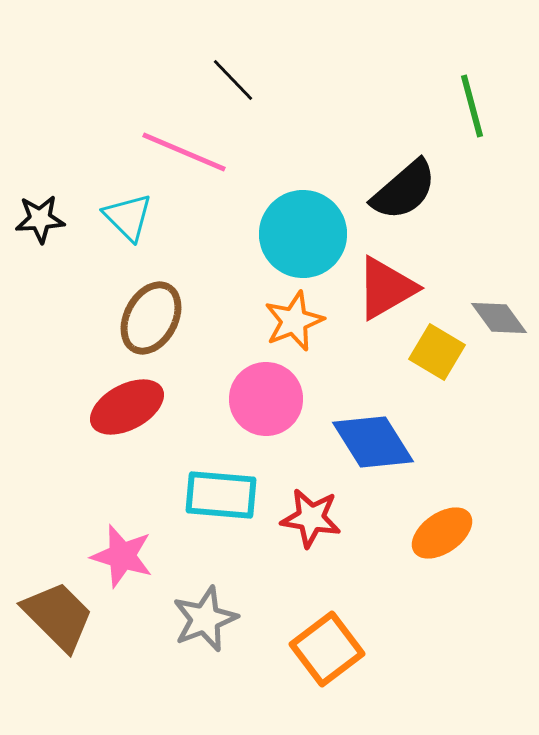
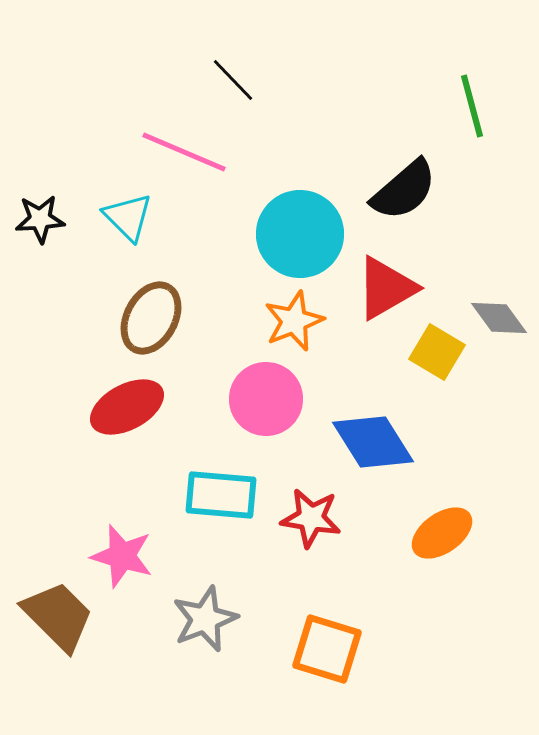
cyan circle: moved 3 px left
orange square: rotated 36 degrees counterclockwise
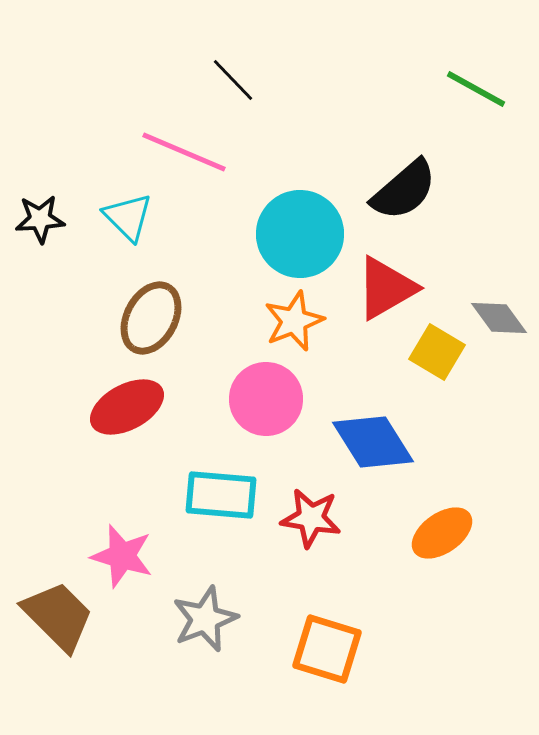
green line: moved 4 px right, 17 px up; rotated 46 degrees counterclockwise
